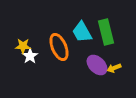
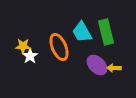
yellow arrow: rotated 24 degrees clockwise
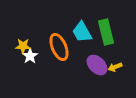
yellow arrow: moved 1 px right, 1 px up; rotated 24 degrees counterclockwise
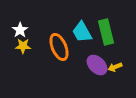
white star: moved 10 px left, 26 px up
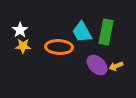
green rectangle: rotated 25 degrees clockwise
orange ellipse: rotated 64 degrees counterclockwise
yellow arrow: moved 1 px right, 1 px up
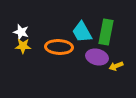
white star: moved 1 px right, 2 px down; rotated 21 degrees counterclockwise
purple ellipse: moved 8 px up; rotated 30 degrees counterclockwise
